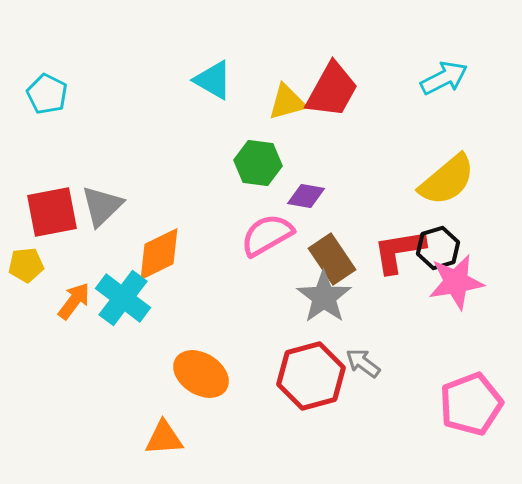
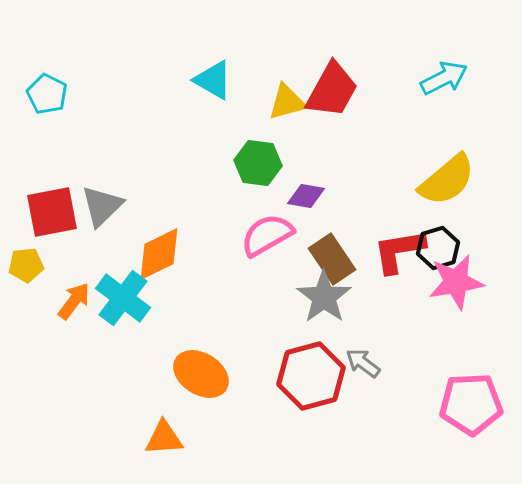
pink pentagon: rotated 18 degrees clockwise
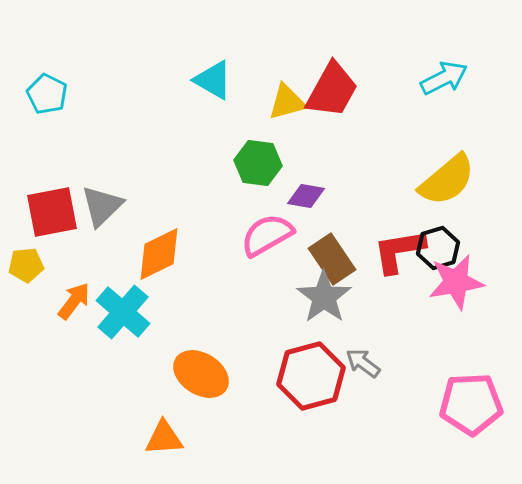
cyan cross: moved 14 px down; rotated 4 degrees clockwise
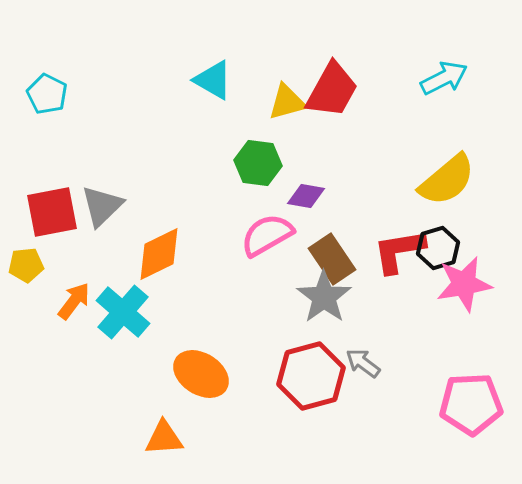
pink star: moved 8 px right, 2 px down
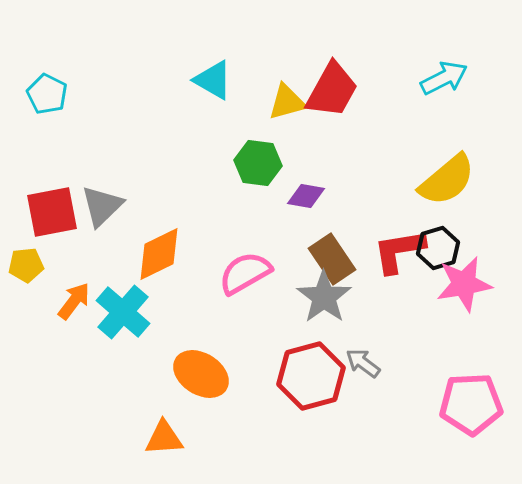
pink semicircle: moved 22 px left, 38 px down
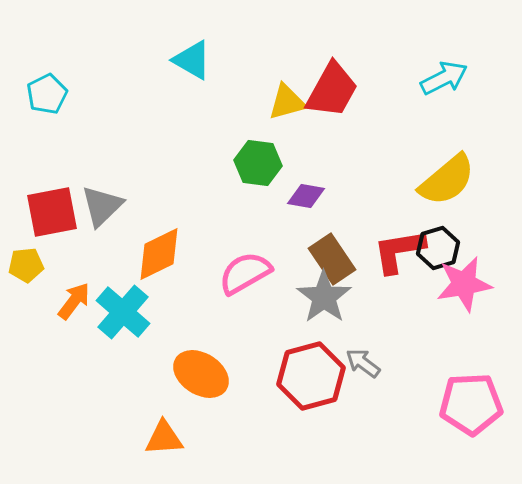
cyan triangle: moved 21 px left, 20 px up
cyan pentagon: rotated 18 degrees clockwise
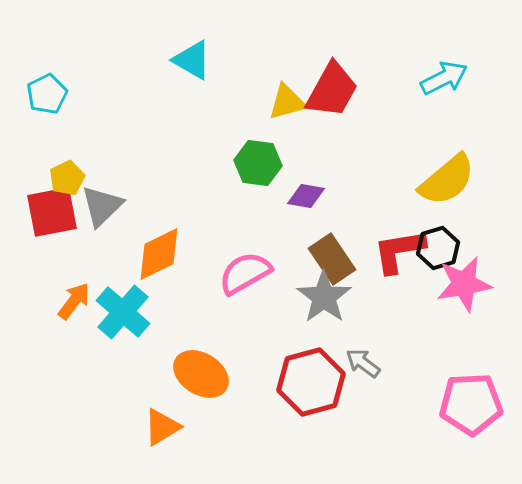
yellow pentagon: moved 41 px right, 87 px up; rotated 20 degrees counterclockwise
red hexagon: moved 6 px down
orange triangle: moved 2 px left, 11 px up; rotated 27 degrees counterclockwise
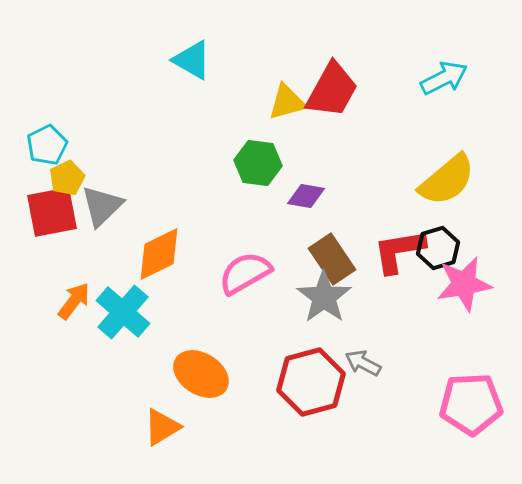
cyan pentagon: moved 51 px down
gray arrow: rotated 9 degrees counterclockwise
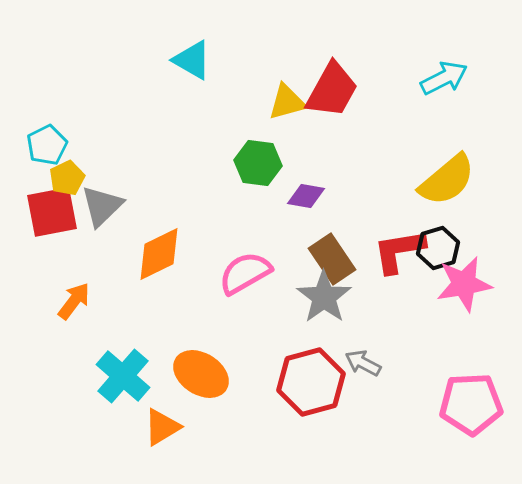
cyan cross: moved 64 px down
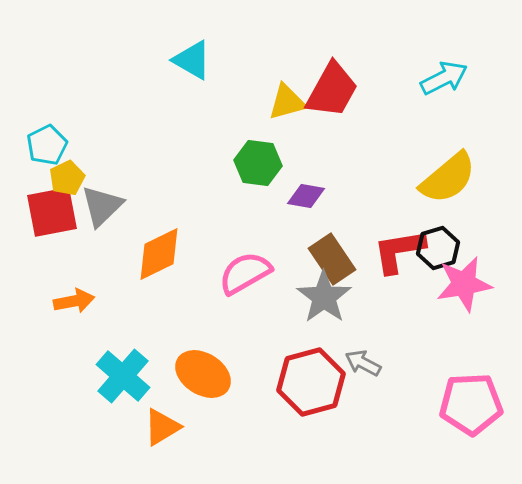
yellow semicircle: moved 1 px right, 2 px up
orange arrow: rotated 42 degrees clockwise
orange ellipse: moved 2 px right
